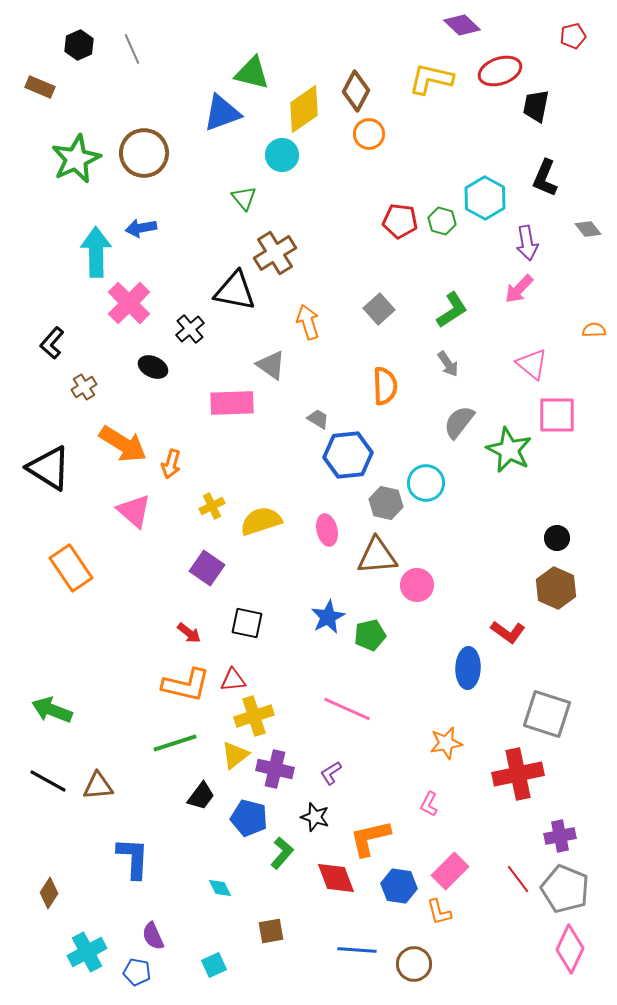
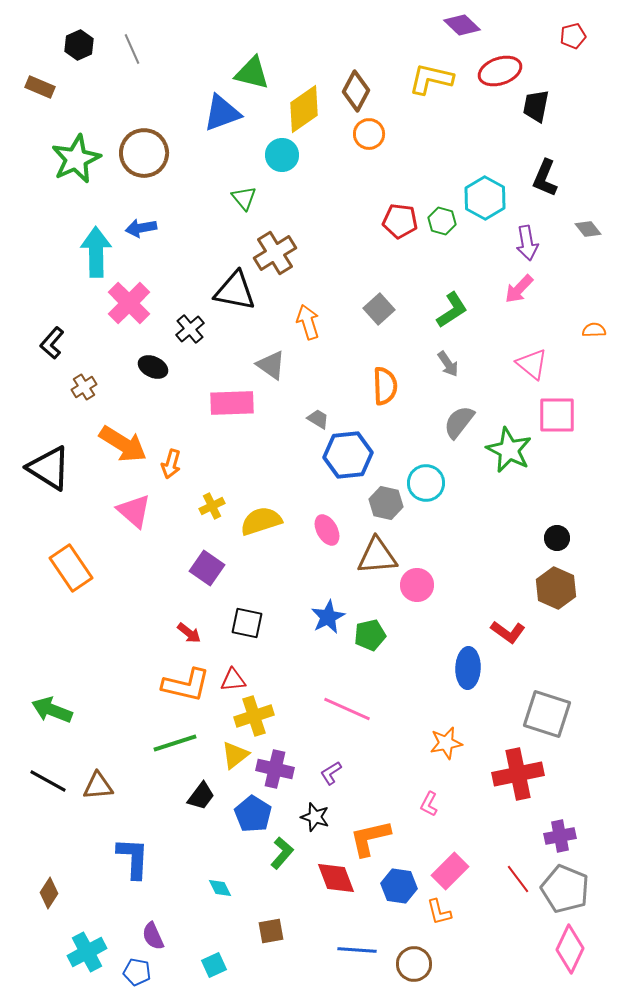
pink ellipse at (327, 530): rotated 16 degrees counterclockwise
blue pentagon at (249, 818): moved 4 px right, 4 px up; rotated 18 degrees clockwise
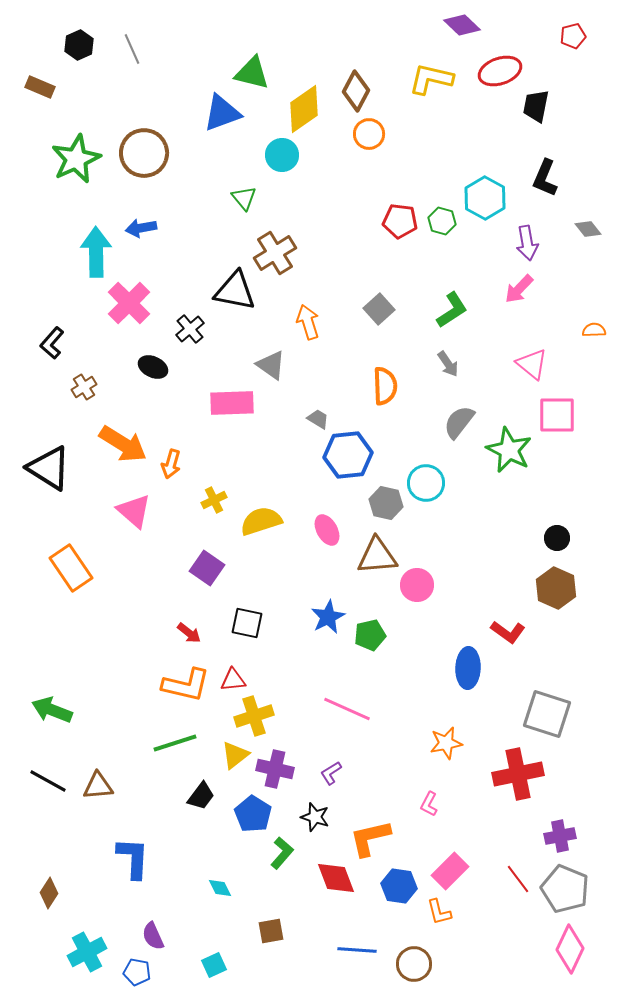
yellow cross at (212, 506): moved 2 px right, 6 px up
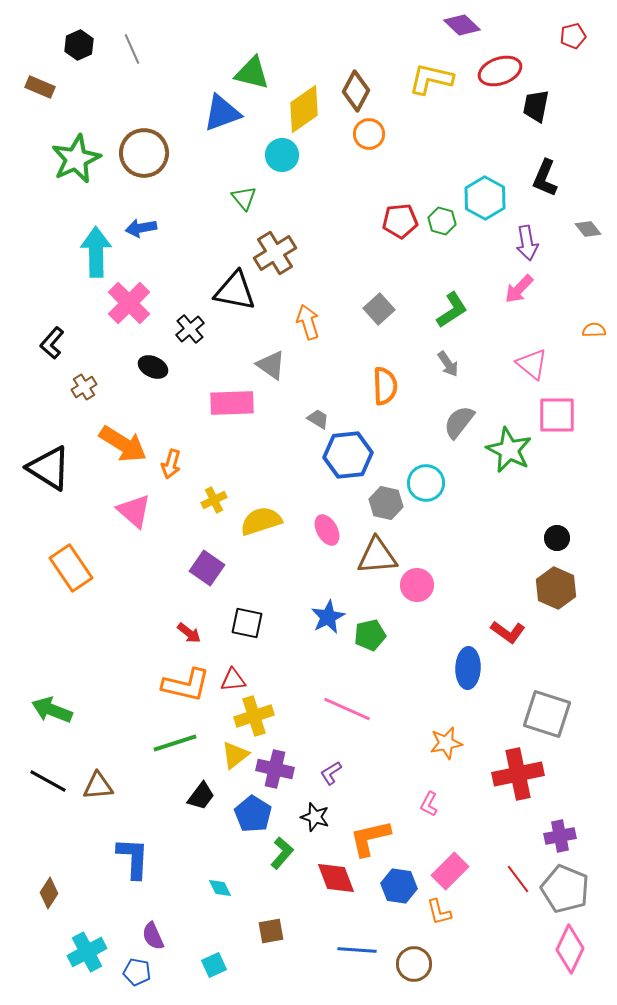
red pentagon at (400, 221): rotated 12 degrees counterclockwise
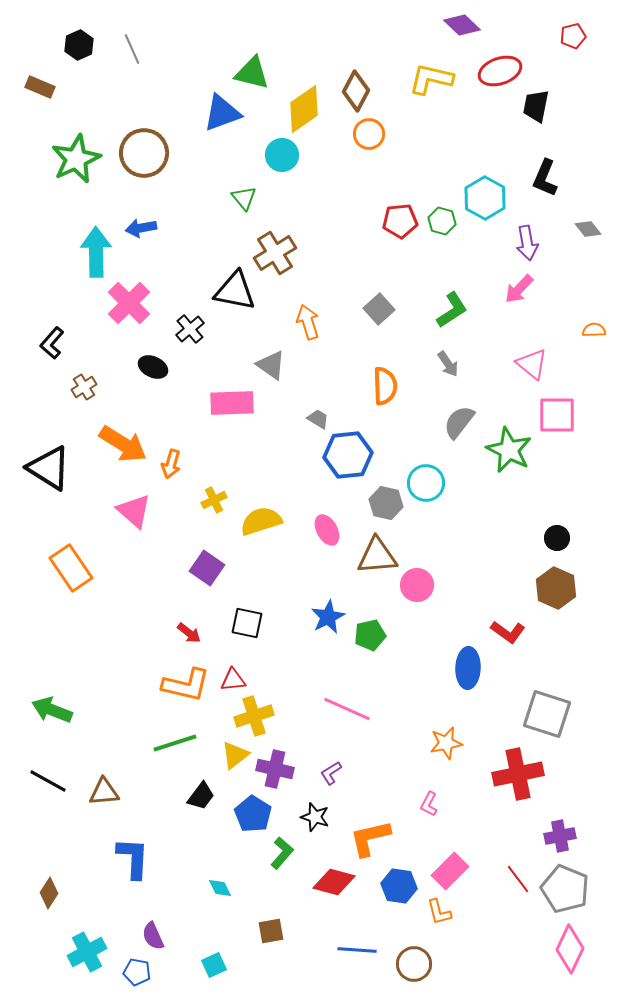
brown triangle at (98, 786): moved 6 px right, 6 px down
red diamond at (336, 878): moved 2 px left, 4 px down; rotated 54 degrees counterclockwise
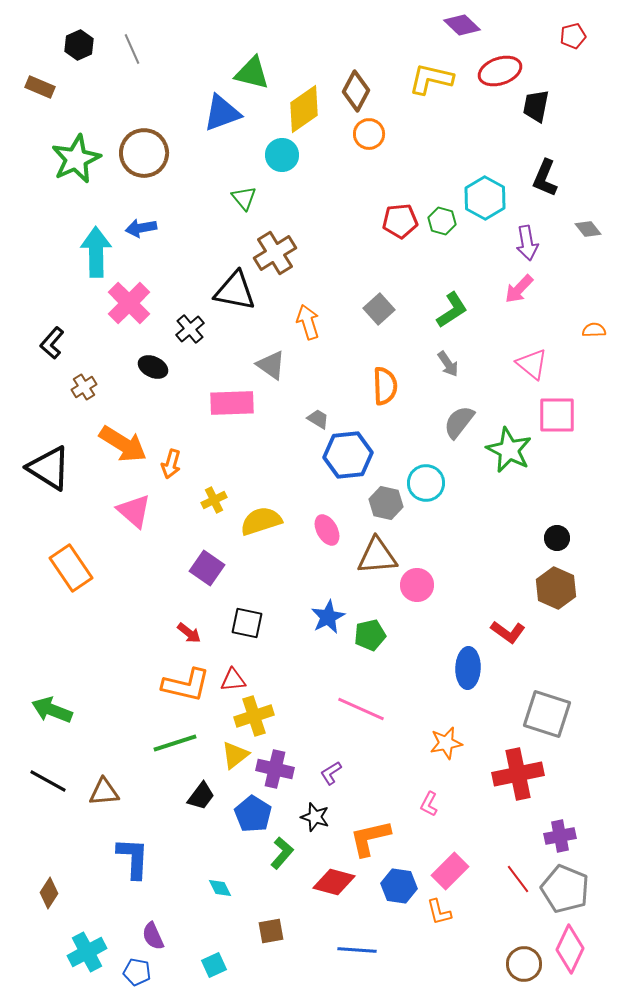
pink line at (347, 709): moved 14 px right
brown circle at (414, 964): moved 110 px right
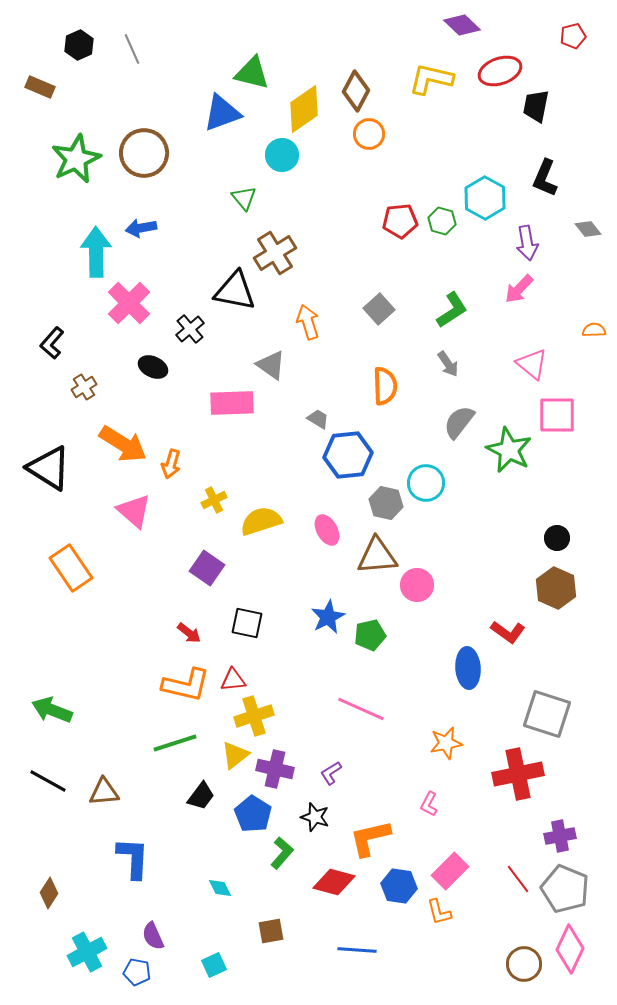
blue ellipse at (468, 668): rotated 6 degrees counterclockwise
